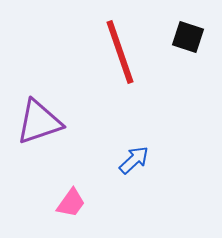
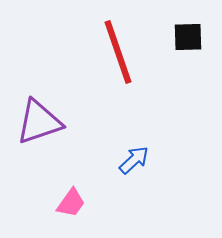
black square: rotated 20 degrees counterclockwise
red line: moved 2 px left
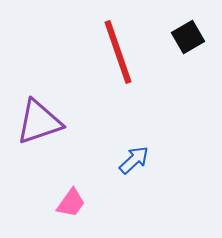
black square: rotated 28 degrees counterclockwise
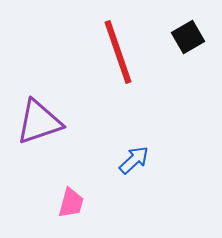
pink trapezoid: rotated 20 degrees counterclockwise
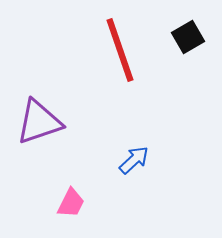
red line: moved 2 px right, 2 px up
pink trapezoid: rotated 12 degrees clockwise
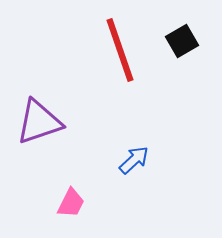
black square: moved 6 px left, 4 px down
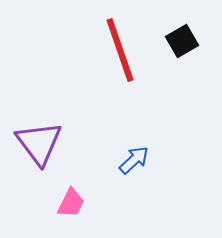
purple triangle: moved 21 px down; rotated 48 degrees counterclockwise
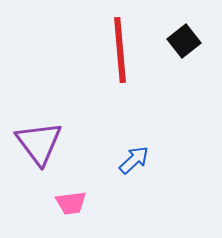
black square: moved 2 px right; rotated 8 degrees counterclockwise
red line: rotated 14 degrees clockwise
pink trapezoid: rotated 56 degrees clockwise
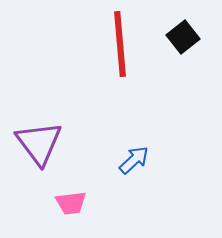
black square: moved 1 px left, 4 px up
red line: moved 6 px up
